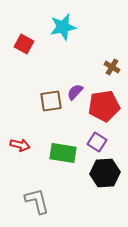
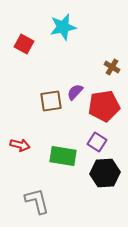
green rectangle: moved 3 px down
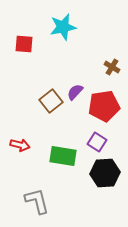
red square: rotated 24 degrees counterclockwise
brown square: rotated 30 degrees counterclockwise
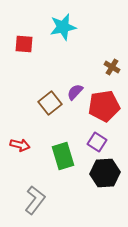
brown square: moved 1 px left, 2 px down
green rectangle: rotated 64 degrees clockwise
gray L-shape: moved 2 px left, 1 px up; rotated 52 degrees clockwise
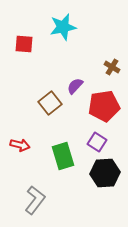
purple semicircle: moved 6 px up
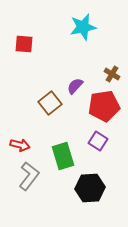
cyan star: moved 20 px right
brown cross: moved 7 px down
purple square: moved 1 px right, 1 px up
black hexagon: moved 15 px left, 15 px down
gray L-shape: moved 6 px left, 24 px up
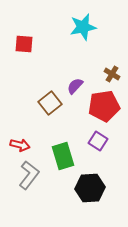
gray L-shape: moved 1 px up
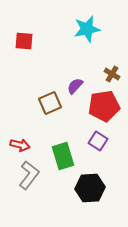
cyan star: moved 4 px right, 2 px down
red square: moved 3 px up
brown square: rotated 15 degrees clockwise
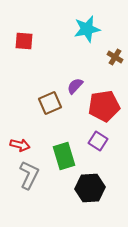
brown cross: moved 3 px right, 17 px up
green rectangle: moved 1 px right
gray L-shape: rotated 12 degrees counterclockwise
